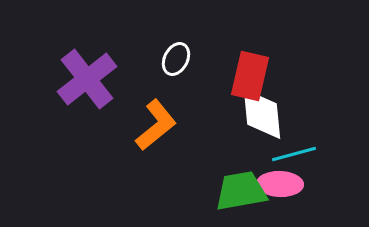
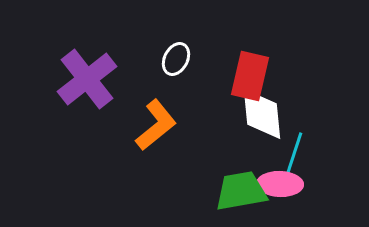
cyan line: rotated 57 degrees counterclockwise
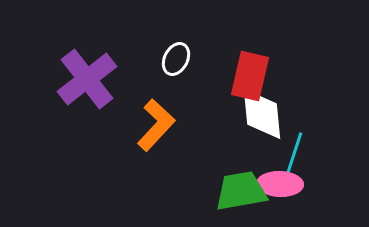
orange L-shape: rotated 8 degrees counterclockwise
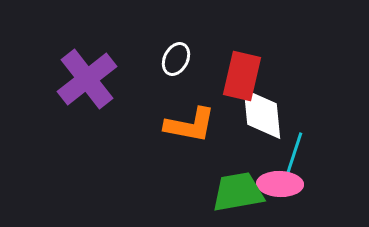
red rectangle: moved 8 px left
orange L-shape: moved 34 px right; rotated 58 degrees clockwise
green trapezoid: moved 3 px left, 1 px down
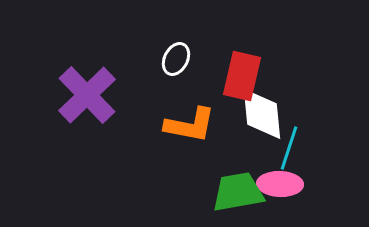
purple cross: moved 16 px down; rotated 6 degrees counterclockwise
cyan line: moved 5 px left, 6 px up
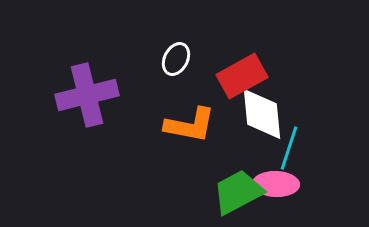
red rectangle: rotated 48 degrees clockwise
purple cross: rotated 30 degrees clockwise
pink ellipse: moved 4 px left
green trapezoid: rotated 18 degrees counterclockwise
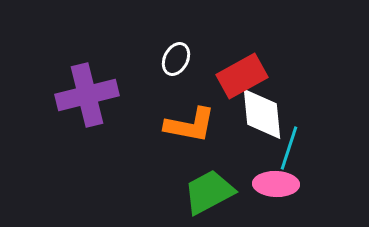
green trapezoid: moved 29 px left
